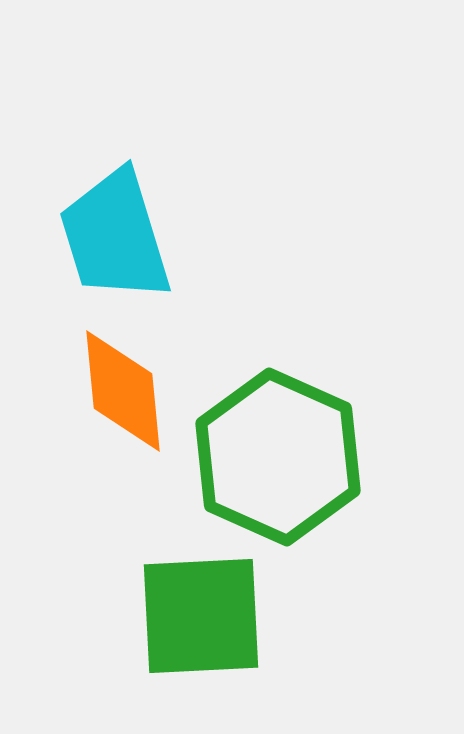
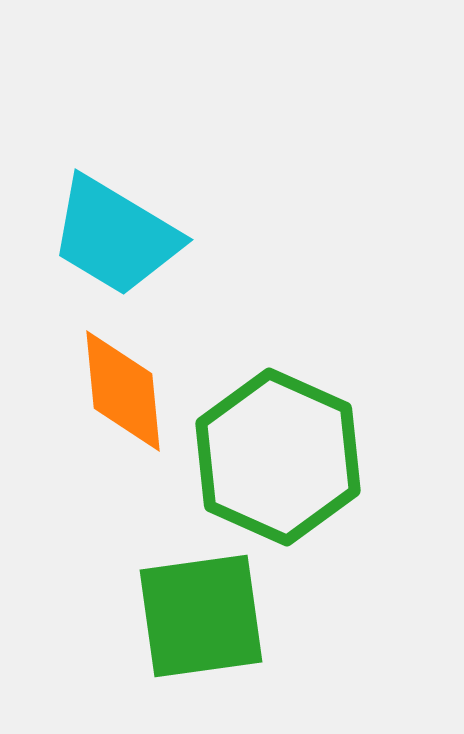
cyan trapezoid: rotated 42 degrees counterclockwise
green square: rotated 5 degrees counterclockwise
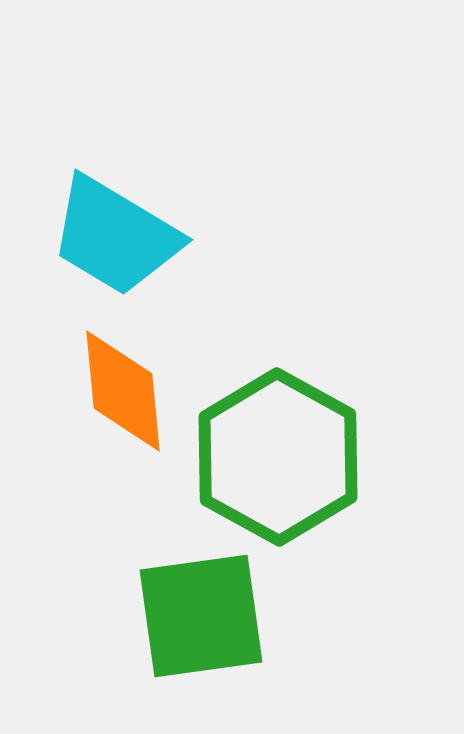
green hexagon: rotated 5 degrees clockwise
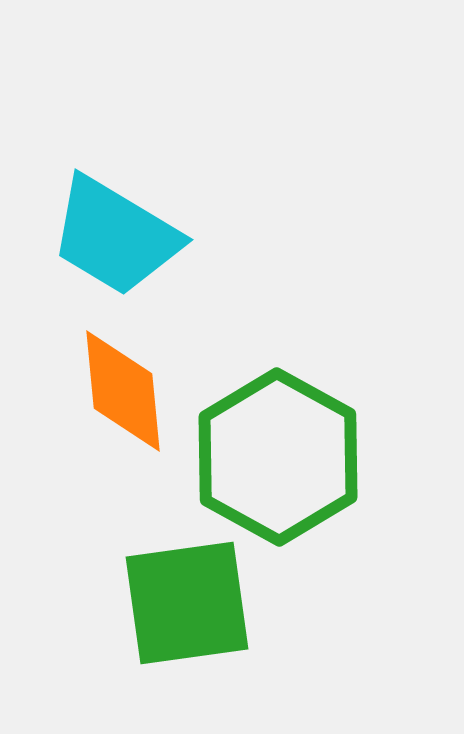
green square: moved 14 px left, 13 px up
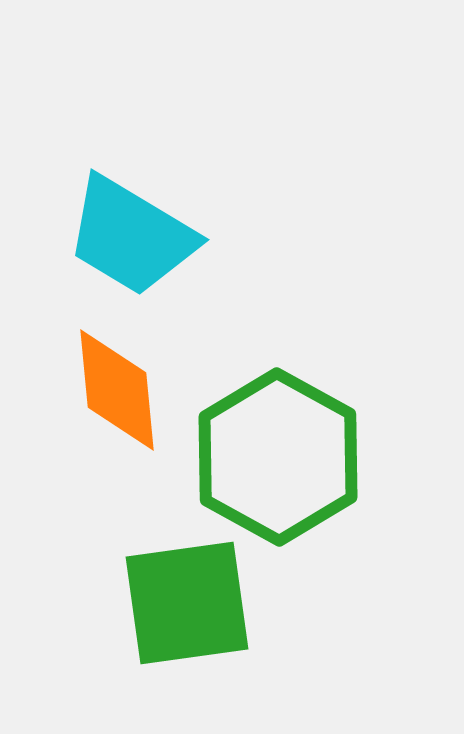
cyan trapezoid: moved 16 px right
orange diamond: moved 6 px left, 1 px up
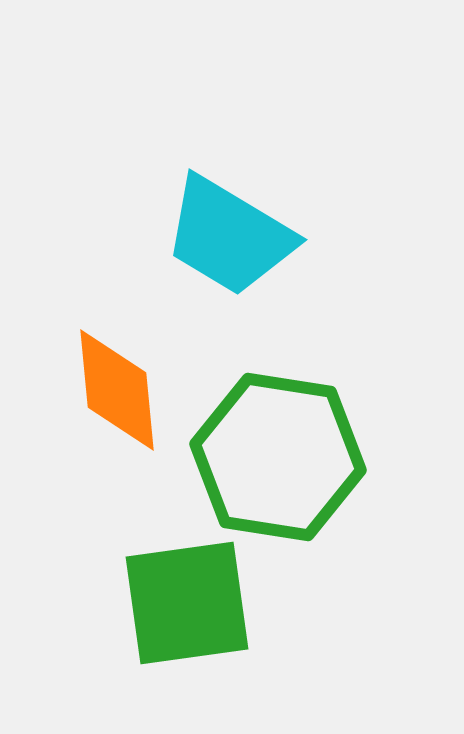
cyan trapezoid: moved 98 px right
green hexagon: rotated 20 degrees counterclockwise
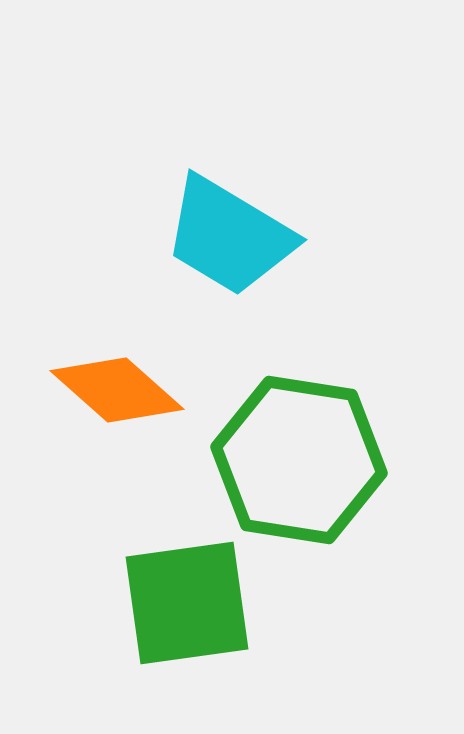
orange diamond: rotated 43 degrees counterclockwise
green hexagon: moved 21 px right, 3 px down
